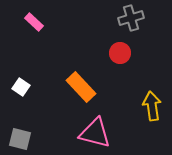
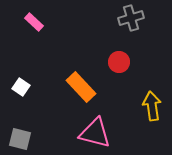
red circle: moved 1 px left, 9 px down
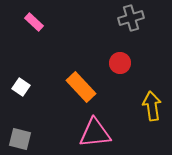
red circle: moved 1 px right, 1 px down
pink triangle: rotated 20 degrees counterclockwise
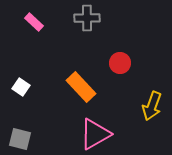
gray cross: moved 44 px left; rotated 15 degrees clockwise
yellow arrow: rotated 152 degrees counterclockwise
pink triangle: moved 1 px down; rotated 24 degrees counterclockwise
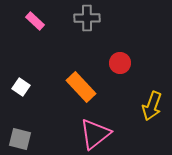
pink rectangle: moved 1 px right, 1 px up
pink triangle: rotated 8 degrees counterclockwise
